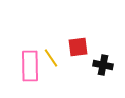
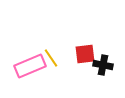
red square: moved 7 px right, 7 px down
pink rectangle: rotated 68 degrees clockwise
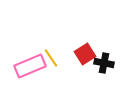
red square: rotated 25 degrees counterclockwise
black cross: moved 1 px right, 2 px up
